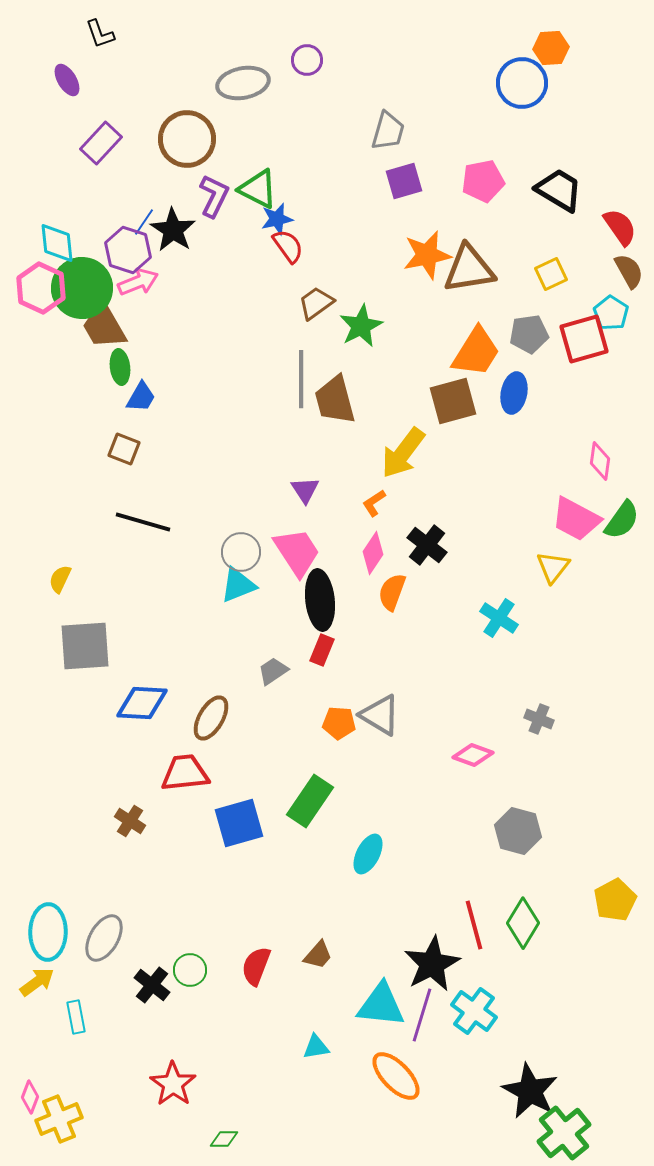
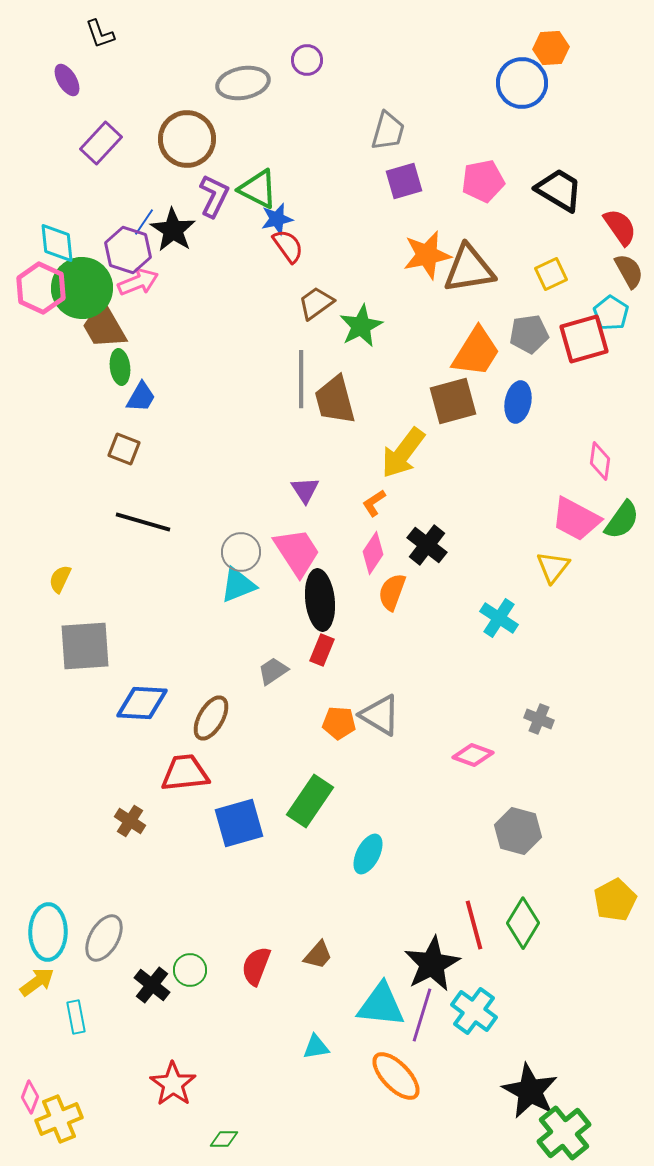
blue ellipse at (514, 393): moved 4 px right, 9 px down
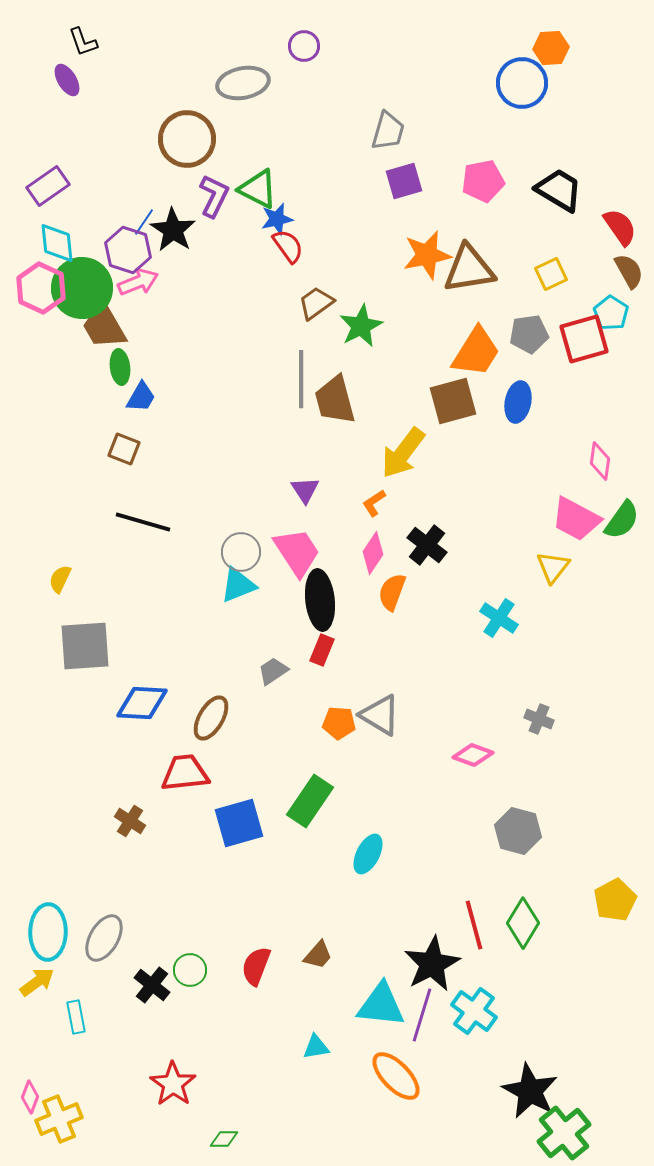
black L-shape at (100, 34): moved 17 px left, 8 px down
purple circle at (307, 60): moved 3 px left, 14 px up
purple rectangle at (101, 143): moved 53 px left, 43 px down; rotated 12 degrees clockwise
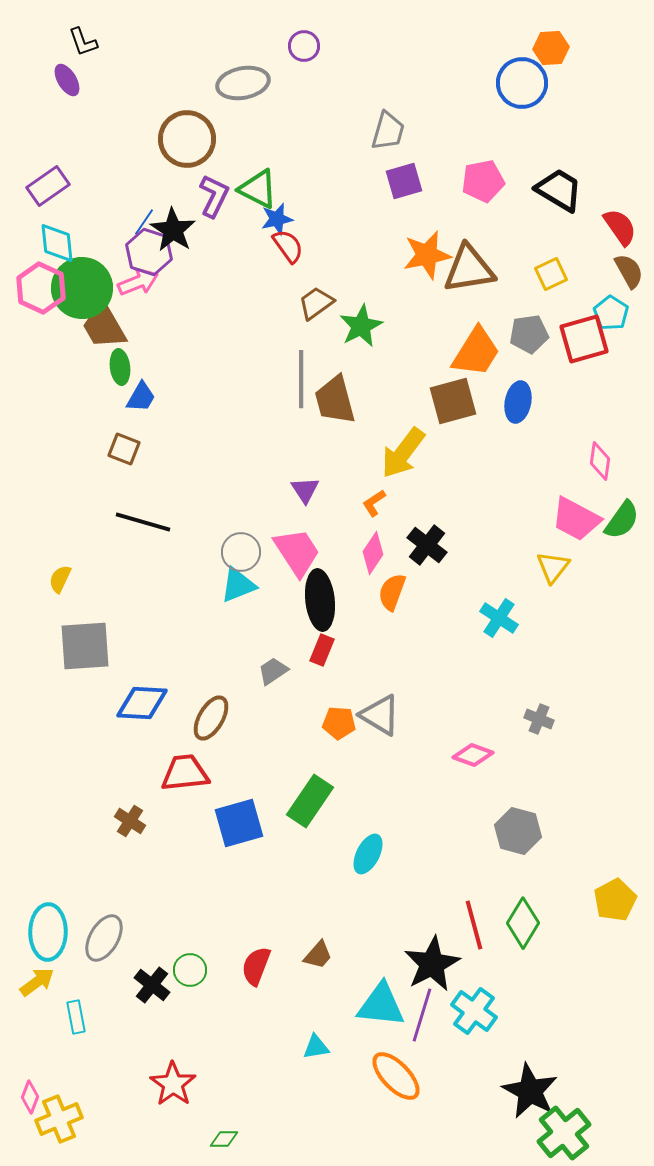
purple hexagon at (128, 250): moved 21 px right, 2 px down
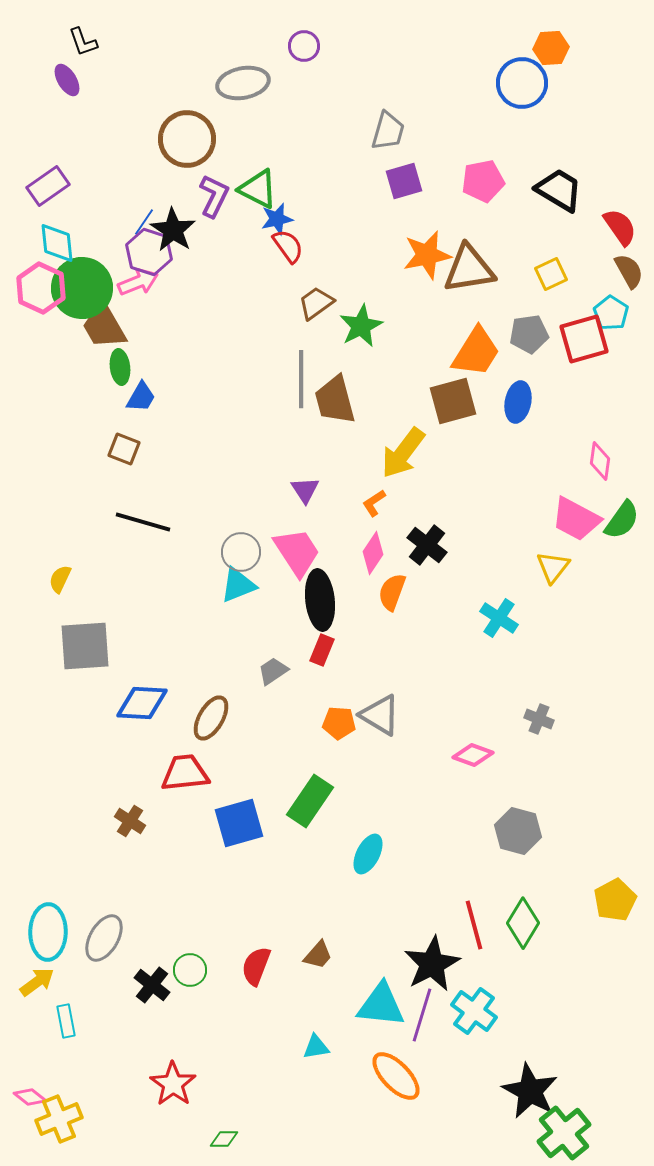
cyan rectangle at (76, 1017): moved 10 px left, 4 px down
pink diamond at (30, 1097): rotated 72 degrees counterclockwise
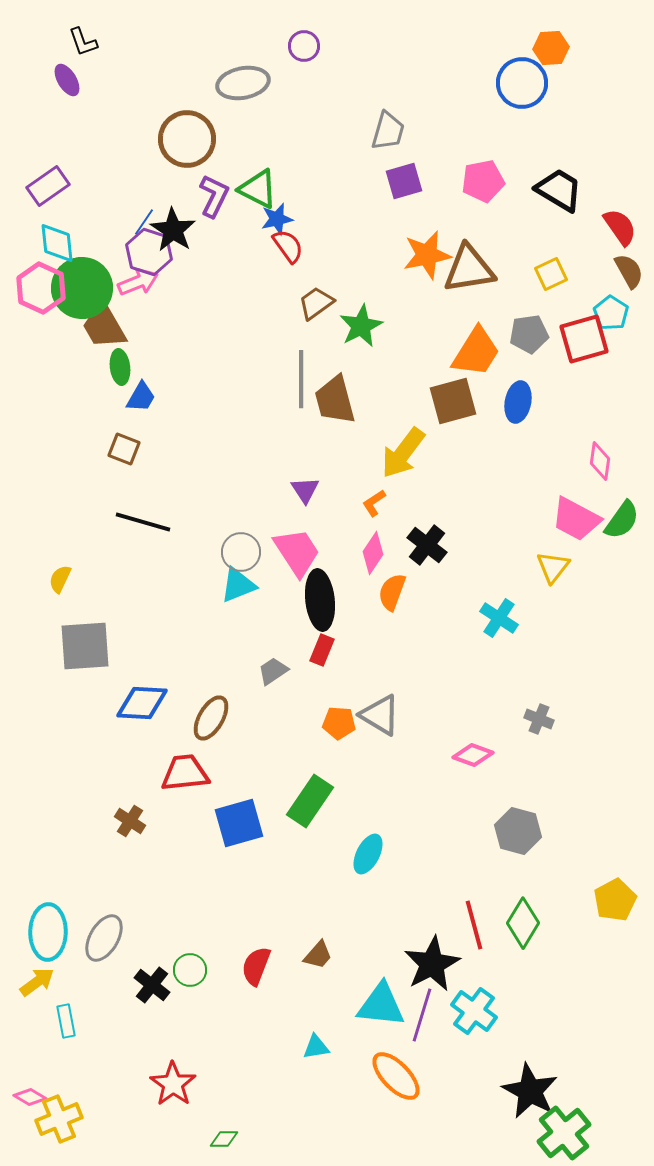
pink diamond at (30, 1097): rotated 8 degrees counterclockwise
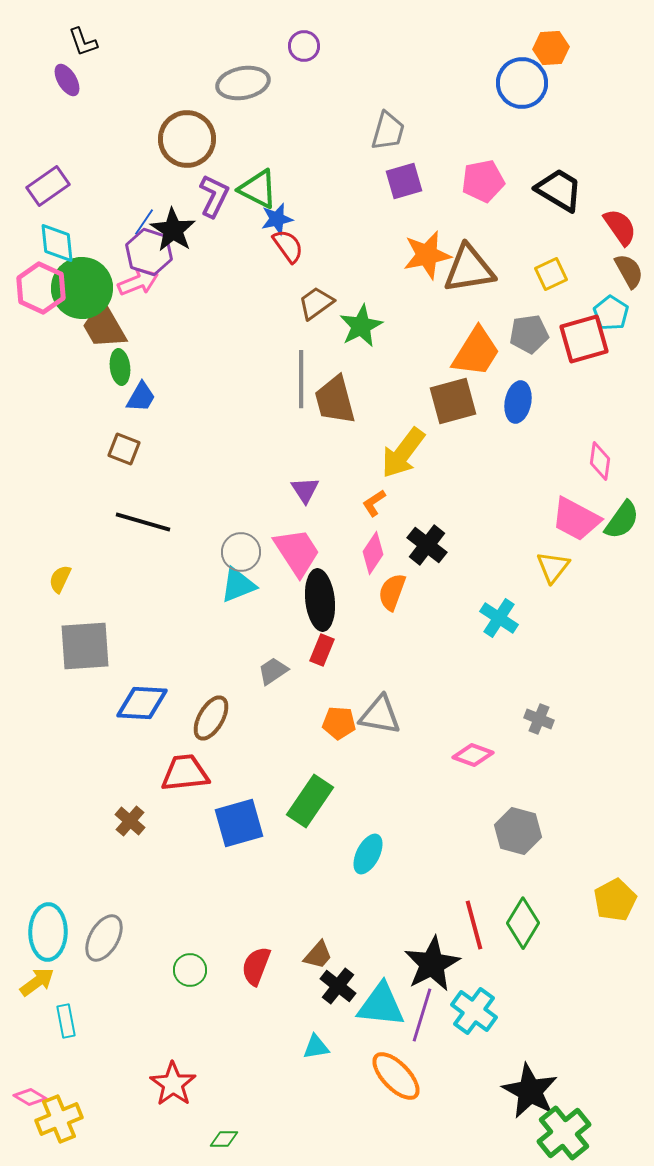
gray triangle at (380, 715): rotated 21 degrees counterclockwise
brown cross at (130, 821): rotated 8 degrees clockwise
black cross at (152, 985): moved 186 px right, 1 px down
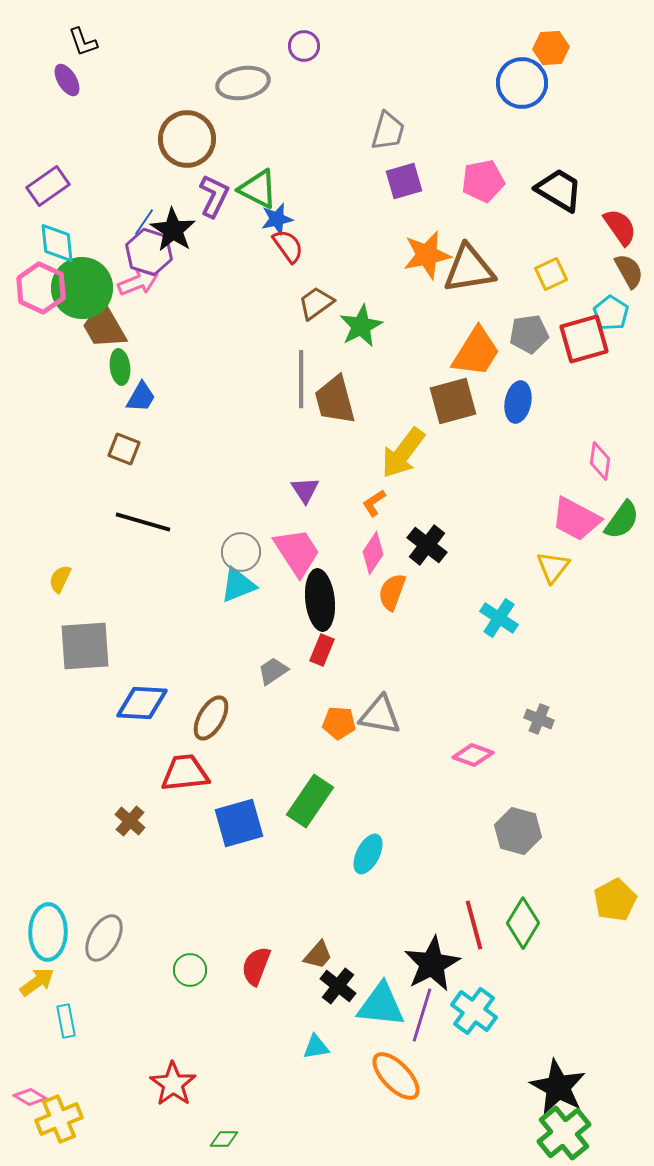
black star at (530, 1091): moved 28 px right, 4 px up
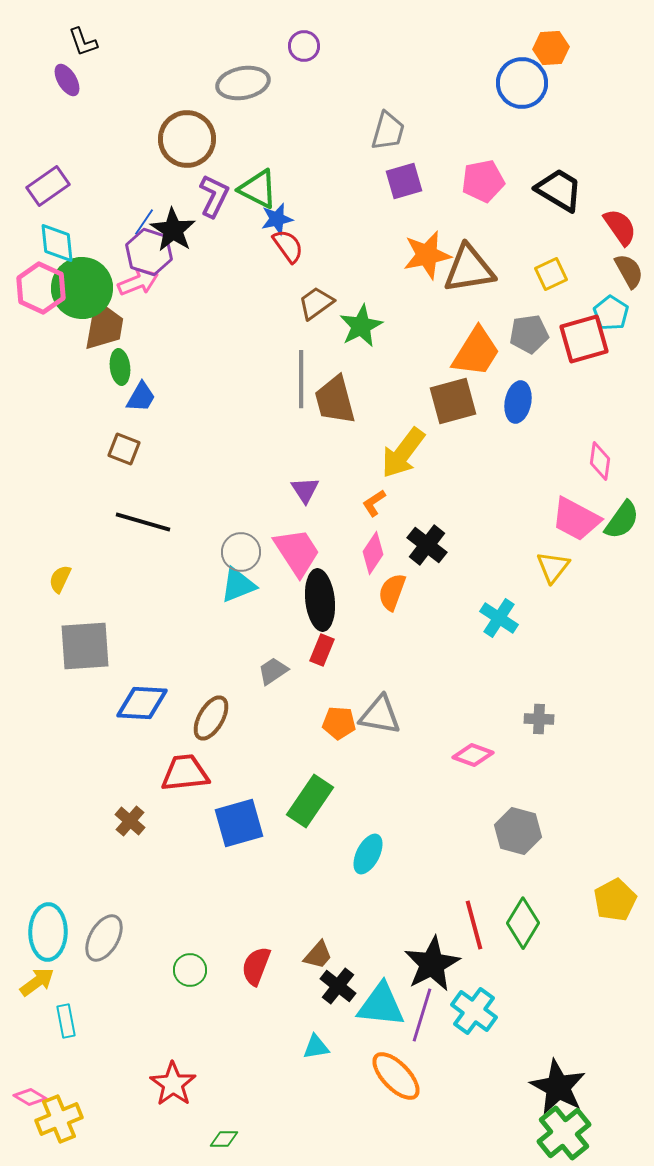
brown trapezoid at (104, 326): rotated 140 degrees counterclockwise
gray cross at (539, 719): rotated 20 degrees counterclockwise
